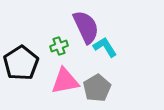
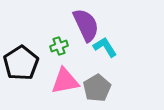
purple semicircle: moved 2 px up
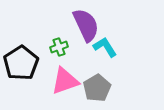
green cross: moved 1 px down
pink triangle: rotated 8 degrees counterclockwise
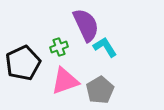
black pentagon: moved 2 px right; rotated 8 degrees clockwise
gray pentagon: moved 3 px right, 2 px down
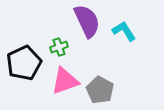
purple semicircle: moved 1 px right, 4 px up
cyan L-shape: moved 19 px right, 16 px up
black pentagon: moved 1 px right
gray pentagon: rotated 12 degrees counterclockwise
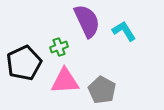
pink triangle: rotated 16 degrees clockwise
gray pentagon: moved 2 px right
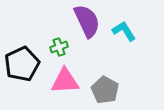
black pentagon: moved 2 px left, 1 px down
gray pentagon: moved 3 px right
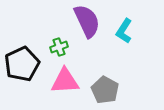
cyan L-shape: rotated 115 degrees counterclockwise
